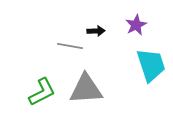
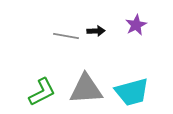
gray line: moved 4 px left, 10 px up
cyan trapezoid: moved 19 px left, 27 px down; rotated 93 degrees clockwise
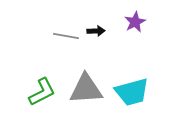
purple star: moved 1 px left, 3 px up
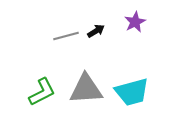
black arrow: rotated 30 degrees counterclockwise
gray line: rotated 25 degrees counterclockwise
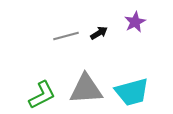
black arrow: moved 3 px right, 2 px down
green L-shape: moved 3 px down
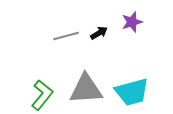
purple star: moved 3 px left; rotated 10 degrees clockwise
green L-shape: rotated 24 degrees counterclockwise
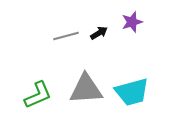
green L-shape: moved 4 px left; rotated 28 degrees clockwise
